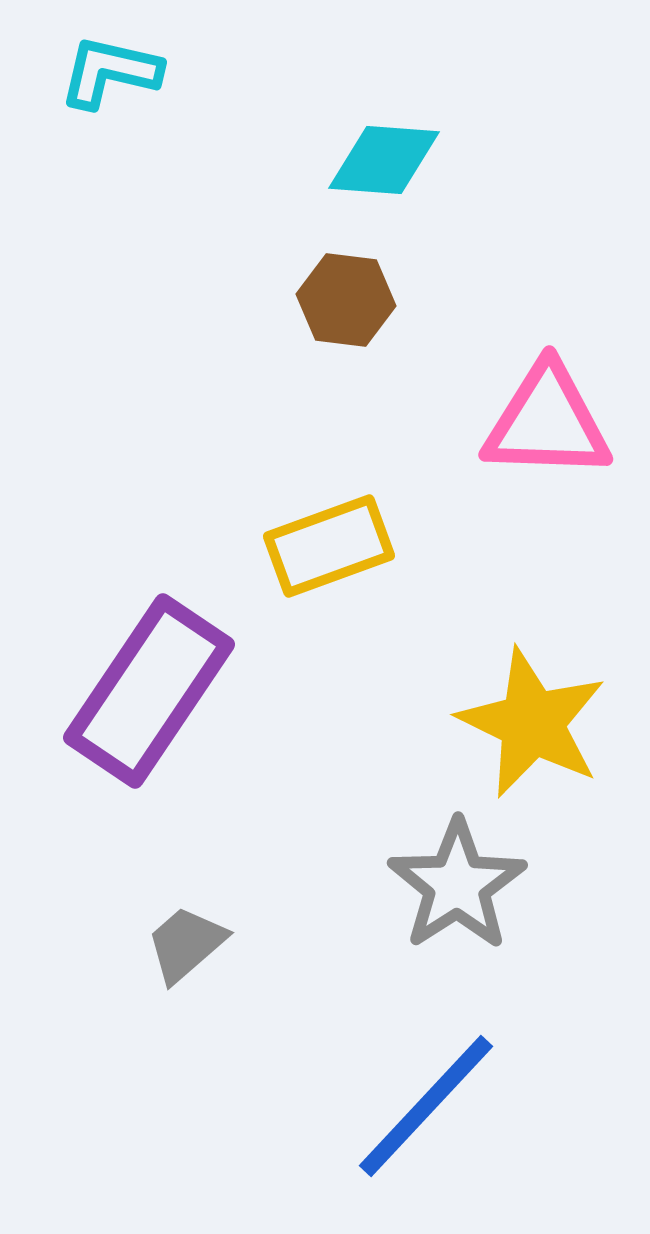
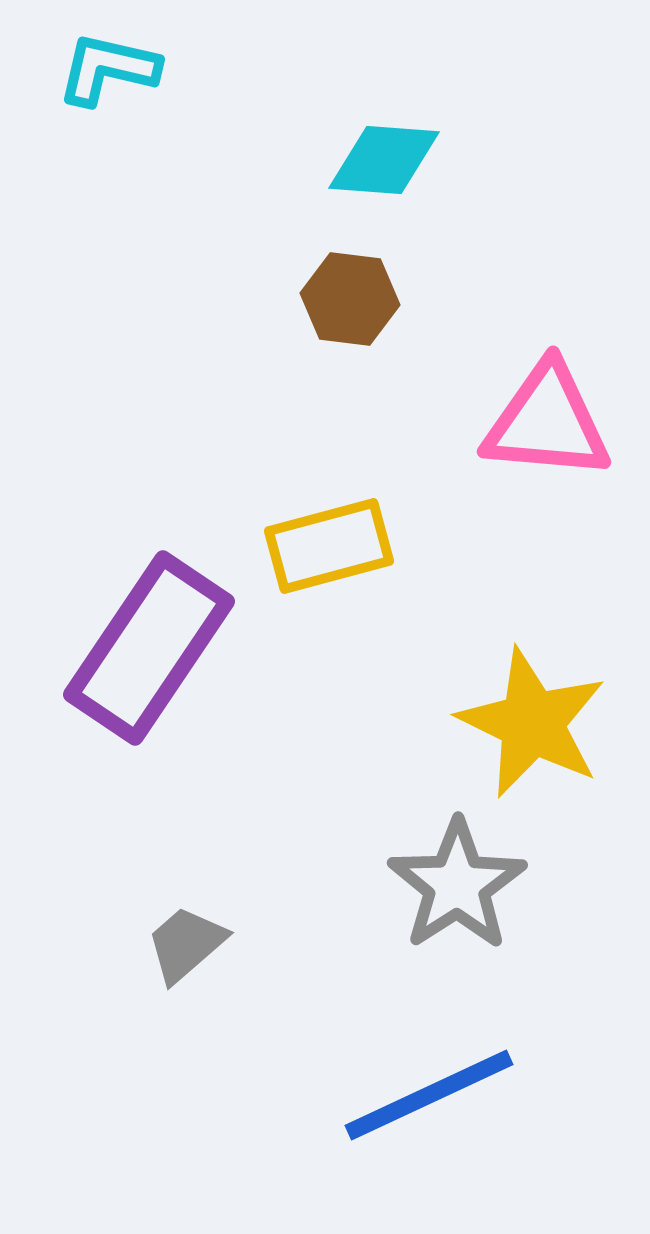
cyan L-shape: moved 2 px left, 3 px up
brown hexagon: moved 4 px right, 1 px up
pink triangle: rotated 3 degrees clockwise
yellow rectangle: rotated 5 degrees clockwise
purple rectangle: moved 43 px up
blue line: moved 3 px right, 11 px up; rotated 22 degrees clockwise
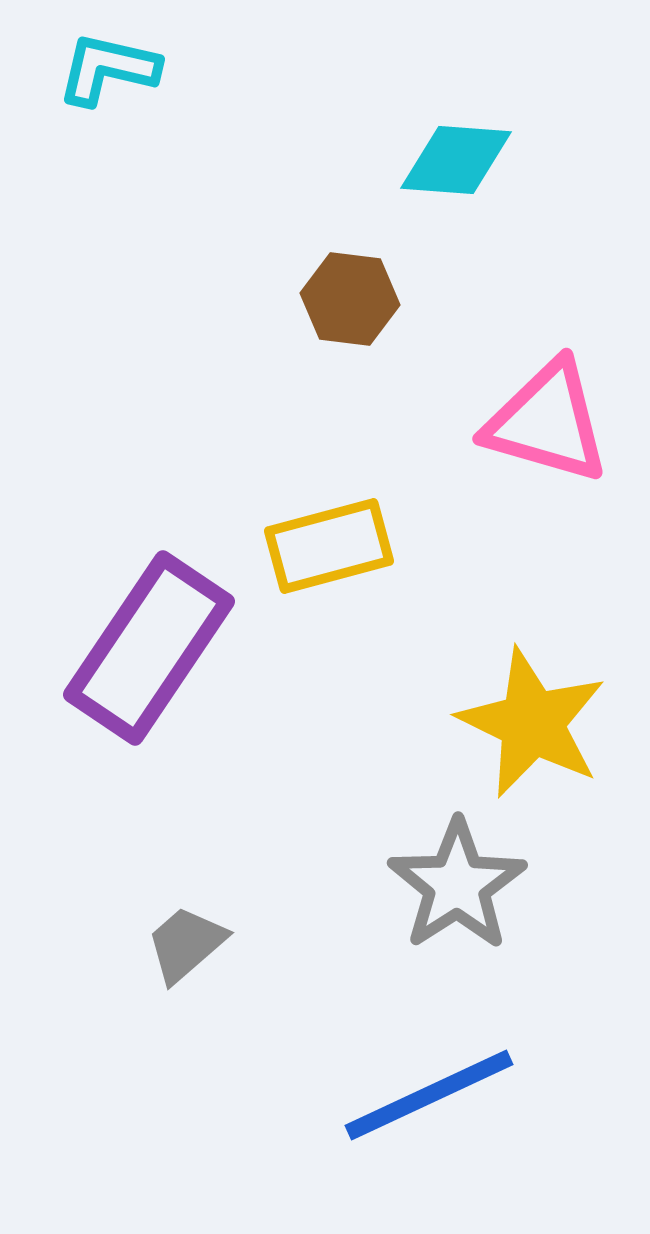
cyan diamond: moved 72 px right
pink triangle: rotated 11 degrees clockwise
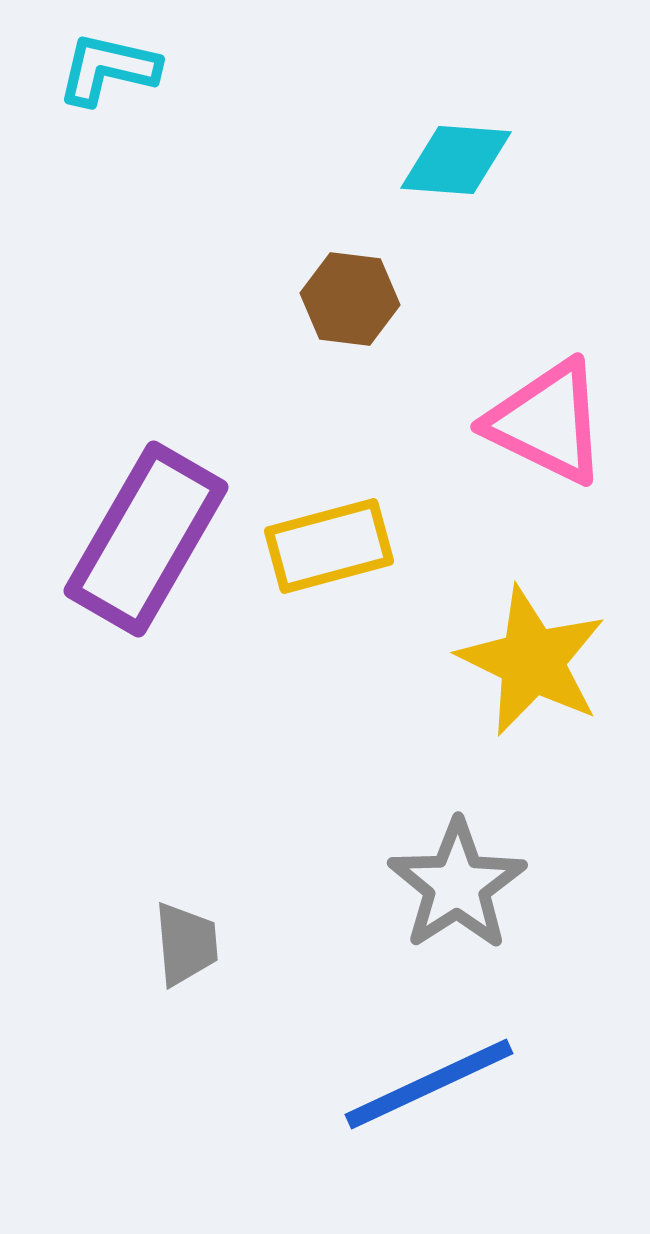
pink triangle: rotated 10 degrees clockwise
purple rectangle: moved 3 px left, 109 px up; rotated 4 degrees counterclockwise
yellow star: moved 62 px up
gray trapezoid: rotated 126 degrees clockwise
blue line: moved 11 px up
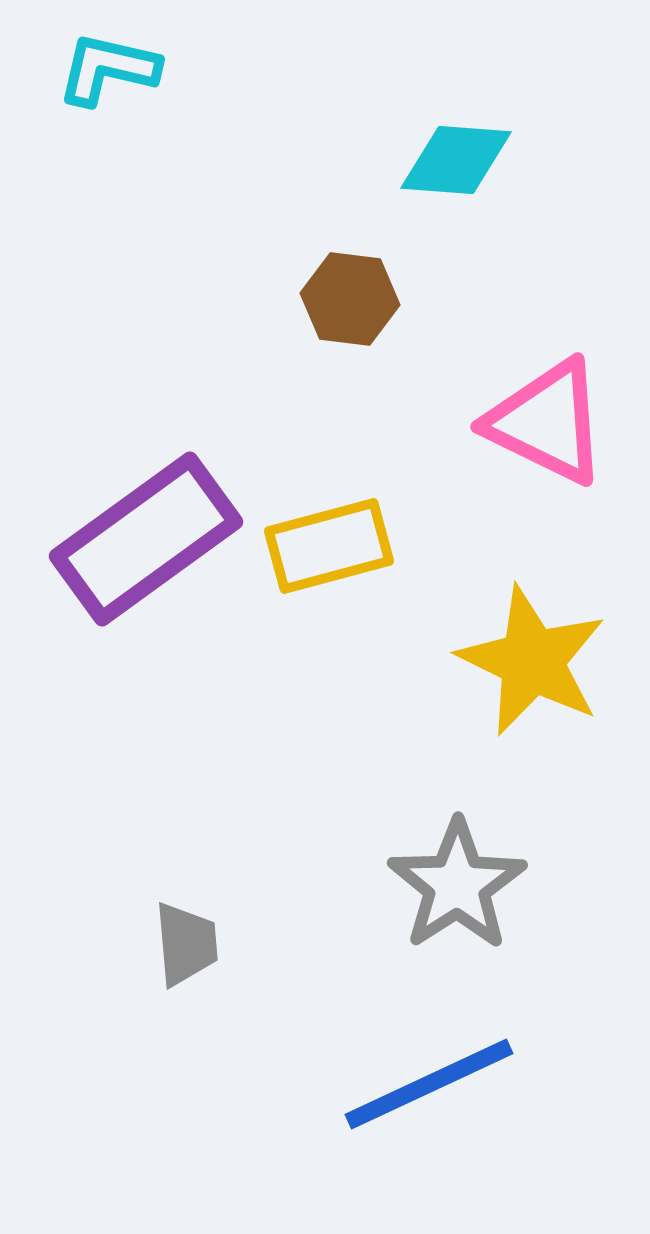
purple rectangle: rotated 24 degrees clockwise
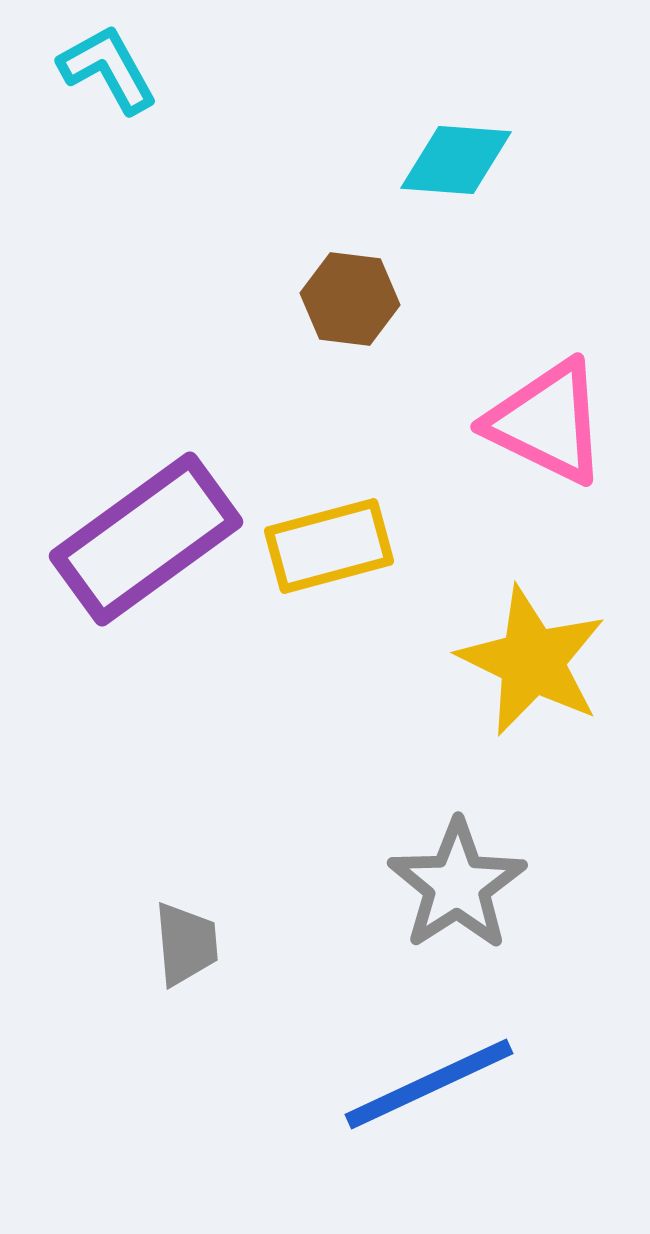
cyan L-shape: rotated 48 degrees clockwise
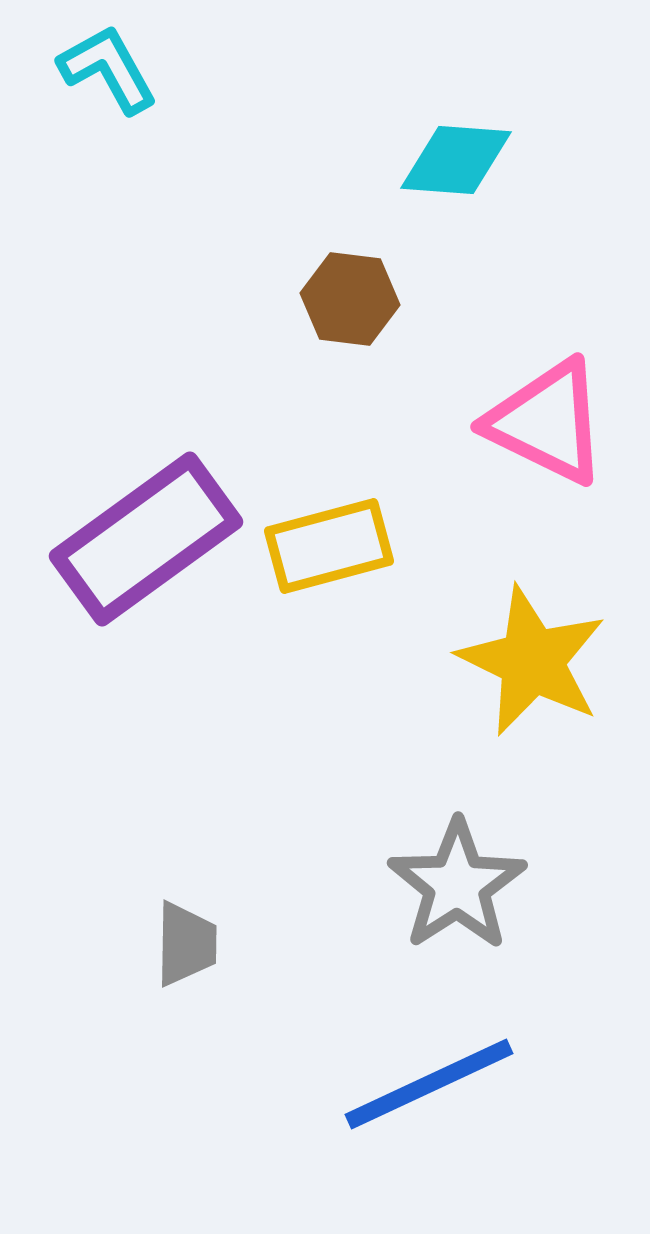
gray trapezoid: rotated 6 degrees clockwise
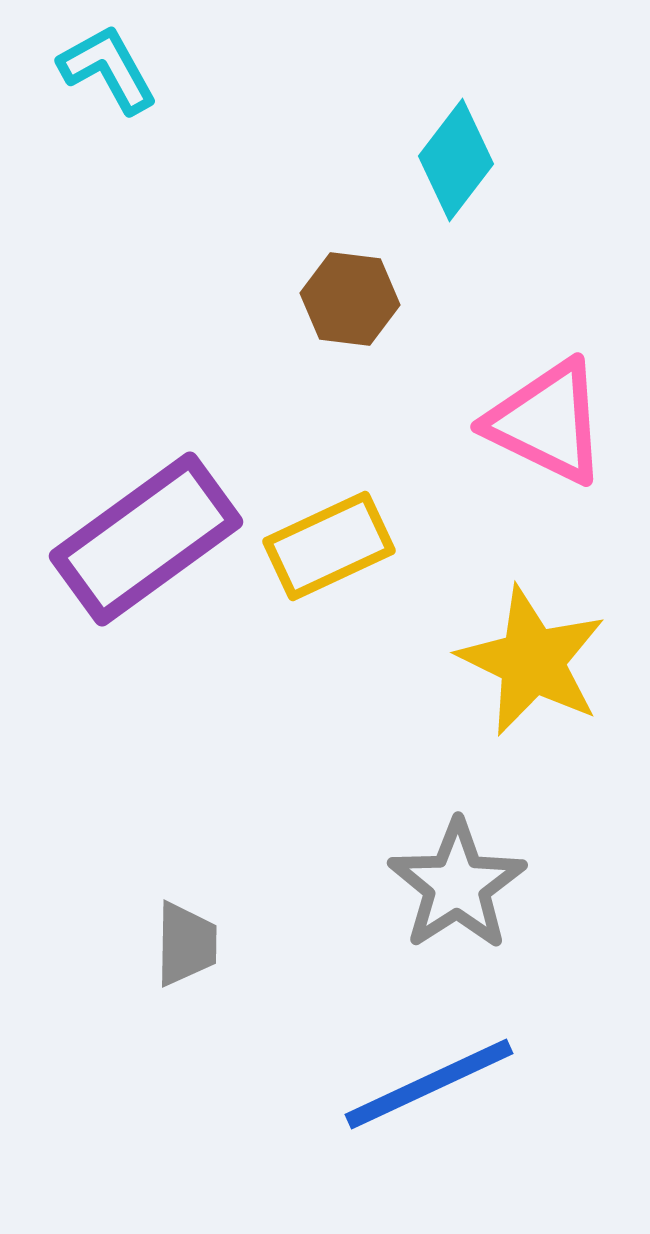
cyan diamond: rotated 57 degrees counterclockwise
yellow rectangle: rotated 10 degrees counterclockwise
